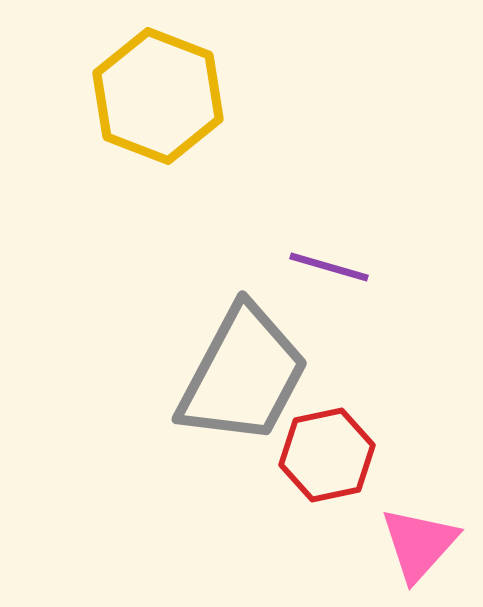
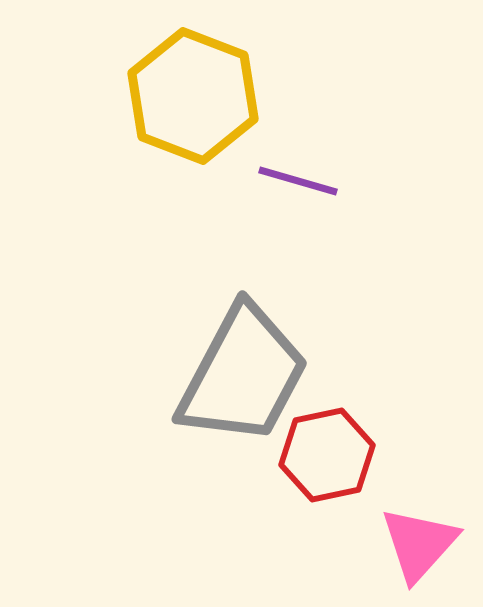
yellow hexagon: moved 35 px right
purple line: moved 31 px left, 86 px up
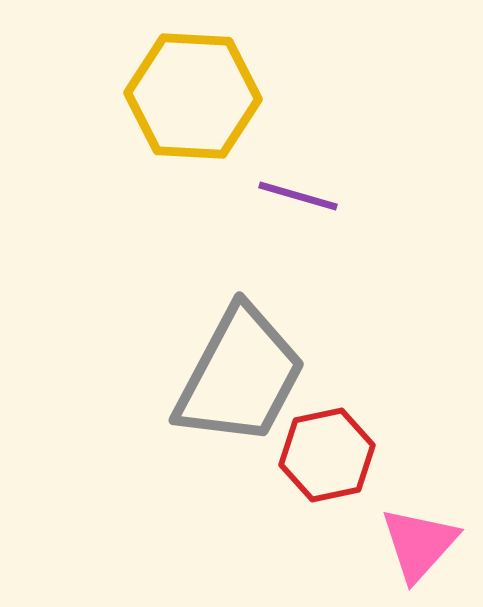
yellow hexagon: rotated 18 degrees counterclockwise
purple line: moved 15 px down
gray trapezoid: moved 3 px left, 1 px down
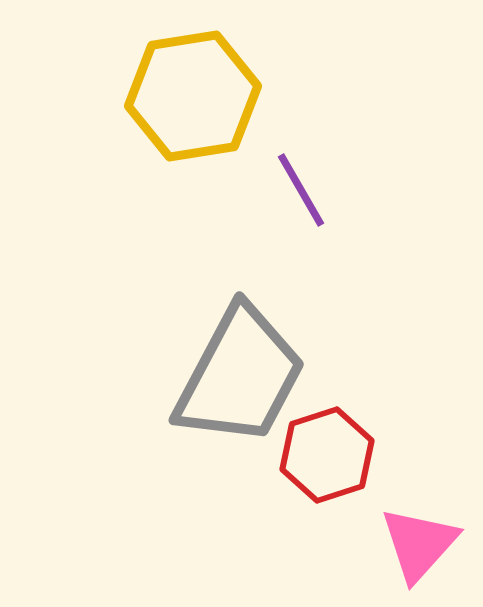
yellow hexagon: rotated 12 degrees counterclockwise
purple line: moved 3 px right, 6 px up; rotated 44 degrees clockwise
red hexagon: rotated 6 degrees counterclockwise
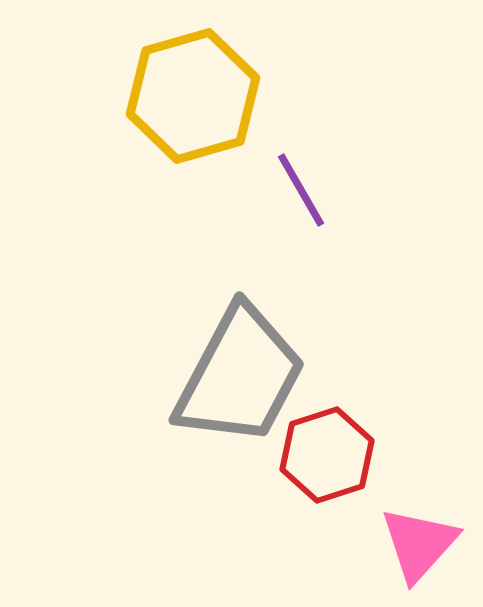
yellow hexagon: rotated 7 degrees counterclockwise
